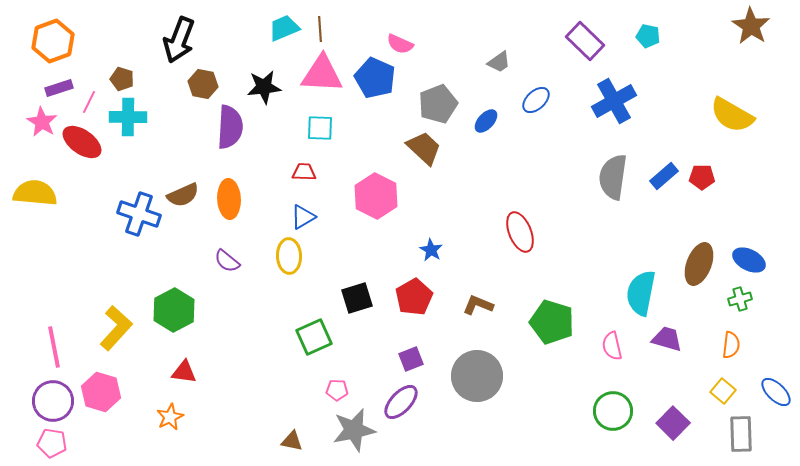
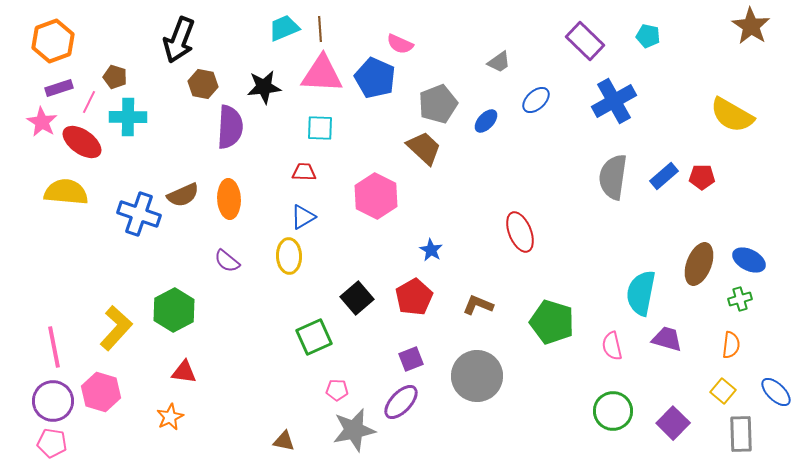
brown pentagon at (122, 79): moved 7 px left, 2 px up
yellow semicircle at (35, 193): moved 31 px right, 1 px up
black square at (357, 298): rotated 24 degrees counterclockwise
brown triangle at (292, 441): moved 8 px left
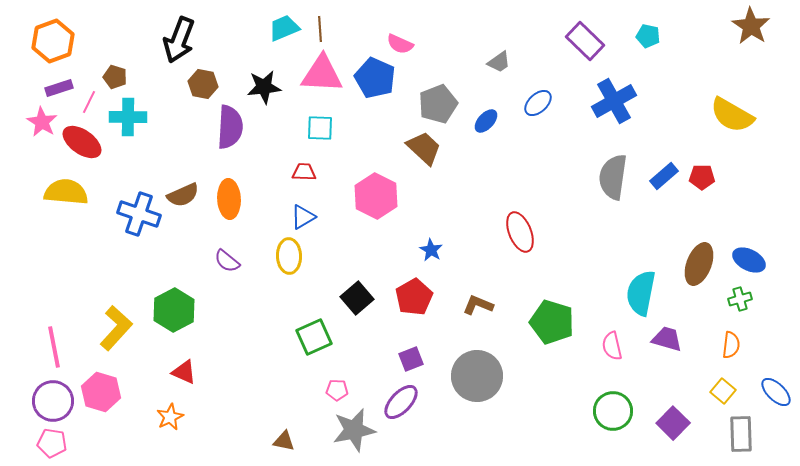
blue ellipse at (536, 100): moved 2 px right, 3 px down
red triangle at (184, 372): rotated 16 degrees clockwise
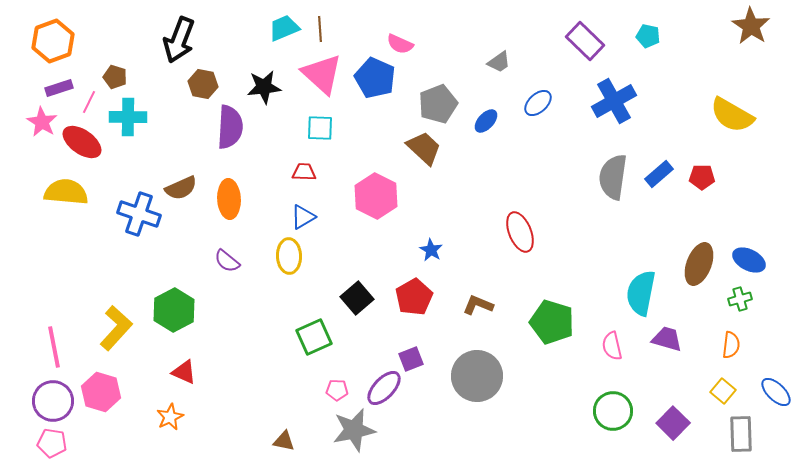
pink triangle at (322, 74): rotated 39 degrees clockwise
blue rectangle at (664, 176): moved 5 px left, 2 px up
brown semicircle at (183, 195): moved 2 px left, 7 px up
purple ellipse at (401, 402): moved 17 px left, 14 px up
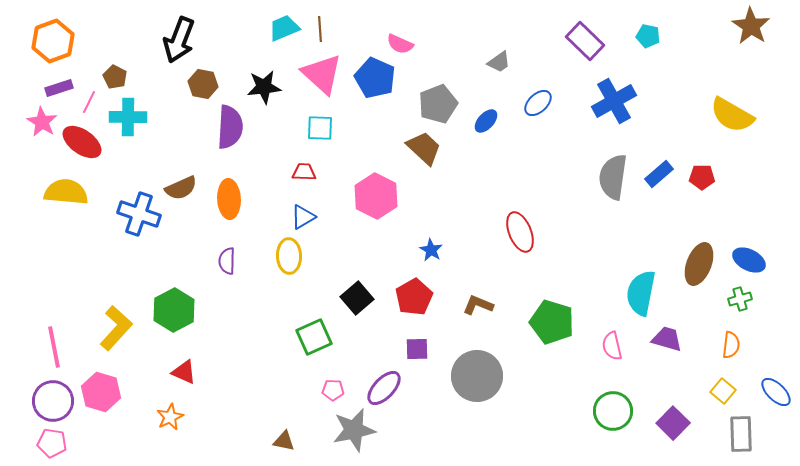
brown pentagon at (115, 77): rotated 10 degrees clockwise
purple semicircle at (227, 261): rotated 52 degrees clockwise
purple square at (411, 359): moved 6 px right, 10 px up; rotated 20 degrees clockwise
pink pentagon at (337, 390): moved 4 px left
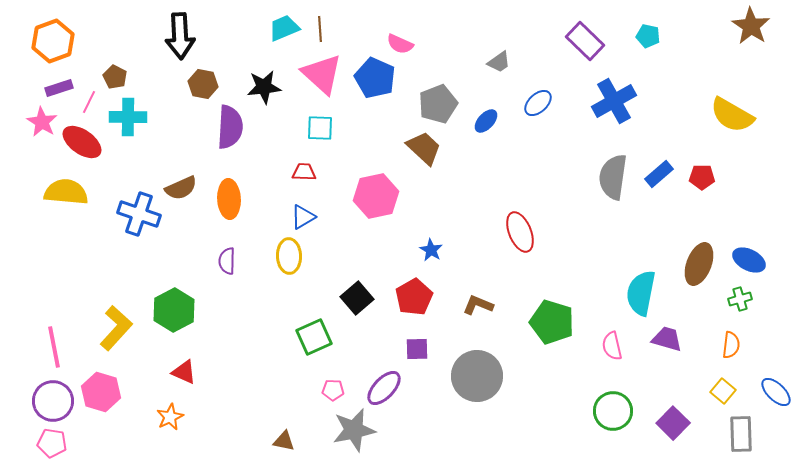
black arrow at (179, 40): moved 1 px right, 4 px up; rotated 24 degrees counterclockwise
pink hexagon at (376, 196): rotated 21 degrees clockwise
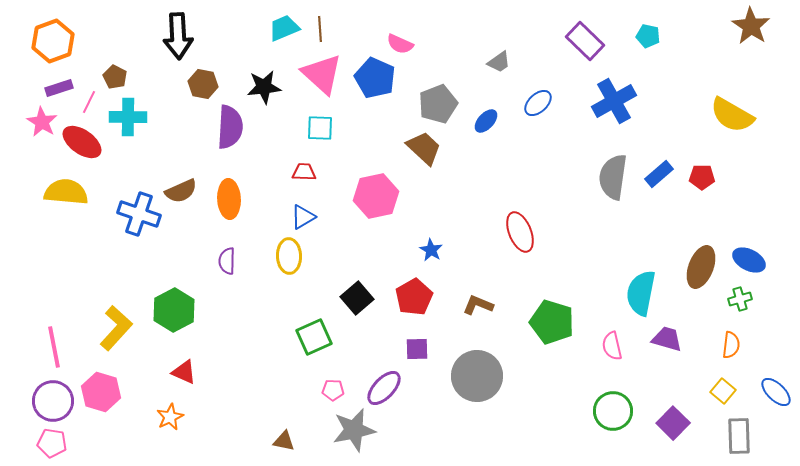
black arrow at (180, 36): moved 2 px left
brown semicircle at (181, 188): moved 3 px down
brown ellipse at (699, 264): moved 2 px right, 3 px down
gray rectangle at (741, 434): moved 2 px left, 2 px down
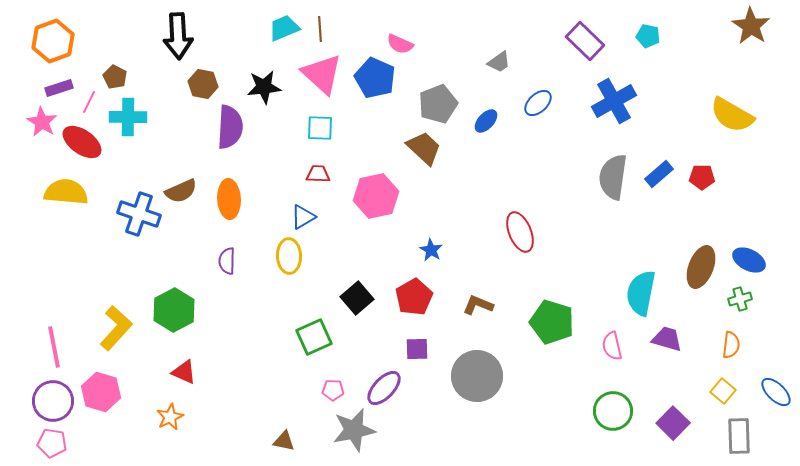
red trapezoid at (304, 172): moved 14 px right, 2 px down
